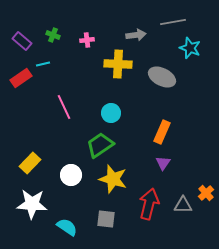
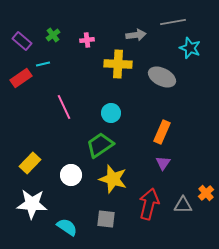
green cross: rotated 32 degrees clockwise
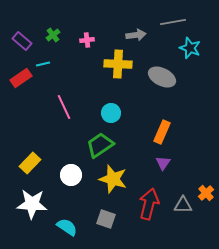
gray square: rotated 12 degrees clockwise
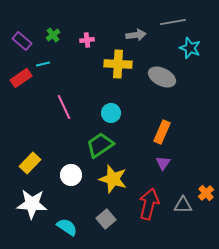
gray square: rotated 30 degrees clockwise
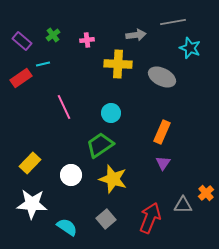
red arrow: moved 1 px right, 14 px down; rotated 8 degrees clockwise
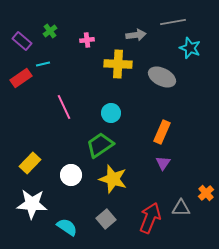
green cross: moved 3 px left, 4 px up
gray triangle: moved 2 px left, 3 px down
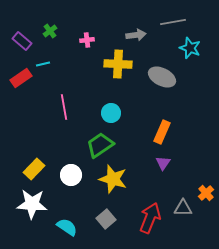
pink line: rotated 15 degrees clockwise
yellow rectangle: moved 4 px right, 6 px down
gray triangle: moved 2 px right
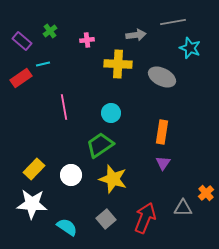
orange rectangle: rotated 15 degrees counterclockwise
red arrow: moved 5 px left
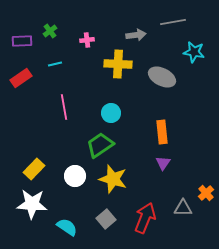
purple rectangle: rotated 42 degrees counterclockwise
cyan star: moved 4 px right, 4 px down; rotated 10 degrees counterclockwise
cyan line: moved 12 px right
orange rectangle: rotated 15 degrees counterclockwise
white circle: moved 4 px right, 1 px down
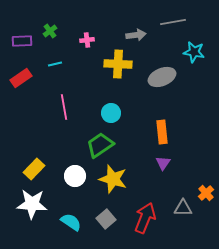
gray ellipse: rotated 48 degrees counterclockwise
cyan semicircle: moved 4 px right, 5 px up
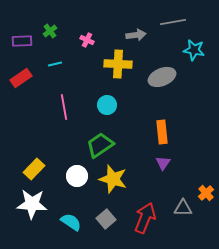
pink cross: rotated 32 degrees clockwise
cyan star: moved 2 px up
cyan circle: moved 4 px left, 8 px up
white circle: moved 2 px right
